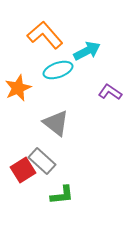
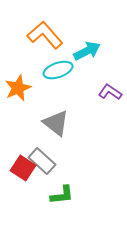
red square: moved 2 px up; rotated 25 degrees counterclockwise
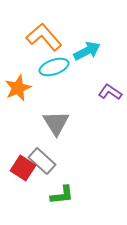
orange L-shape: moved 1 px left, 2 px down
cyan ellipse: moved 4 px left, 3 px up
gray triangle: rotated 20 degrees clockwise
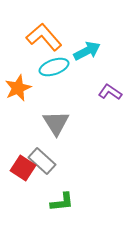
green L-shape: moved 7 px down
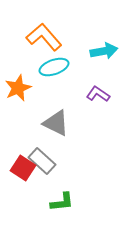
cyan arrow: moved 17 px right; rotated 16 degrees clockwise
purple L-shape: moved 12 px left, 2 px down
gray triangle: rotated 32 degrees counterclockwise
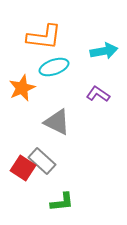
orange L-shape: rotated 138 degrees clockwise
orange star: moved 4 px right
gray triangle: moved 1 px right, 1 px up
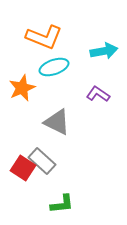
orange L-shape: rotated 15 degrees clockwise
green L-shape: moved 2 px down
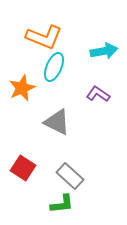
cyan ellipse: rotated 48 degrees counterclockwise
gray rectangle: moved 28 px right, 15 px down
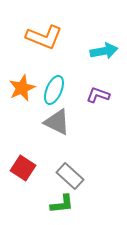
cyan ellipse: moved 23 px down
purple L-shape: moved 1 px down; rotated 15 degrees counterclockwise
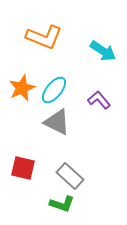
cyan arrow: moved 1 px left; rotated 44 degrees clockwise
cyan ellipse: rotated 16 degrees clockwise
purple L-shape: moved 1 px right, 5 px down; rotated 30 degrees clockwise
red square: rotated 20 degrees counterclockwise
green L-shape: rotated 25 degrees clockwise
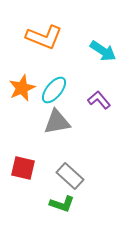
gray triangle: rotated 36 degrees counterclockwise
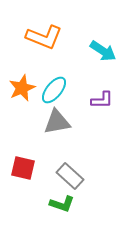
purple L-shape: moved 3 px right; rotated 130 degrees clockwise
